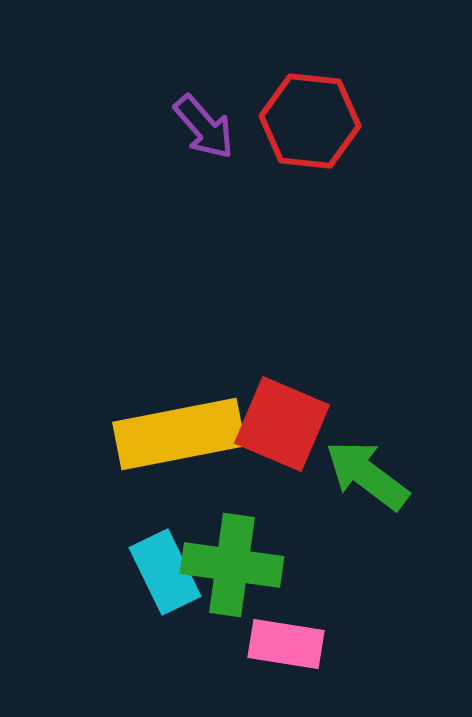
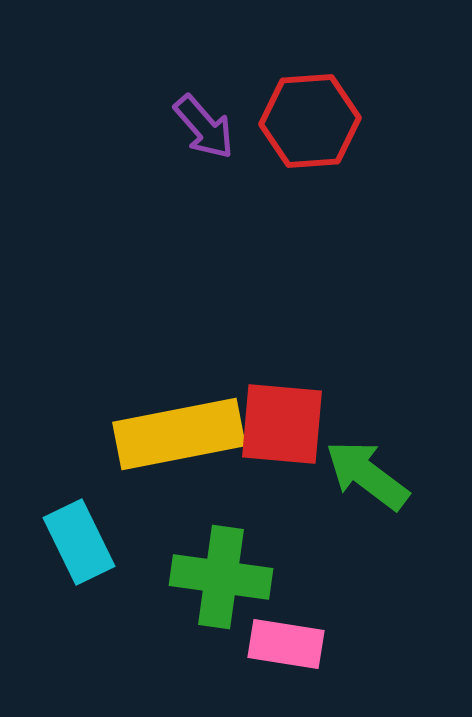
red hexagon: rotated 10 degrees counterclockwise
red square: rotated 18 degrees counterclockwise
green cross: moved 11 px left, 12 px down
cyan rectangle: moved 86 px left, 30 px up
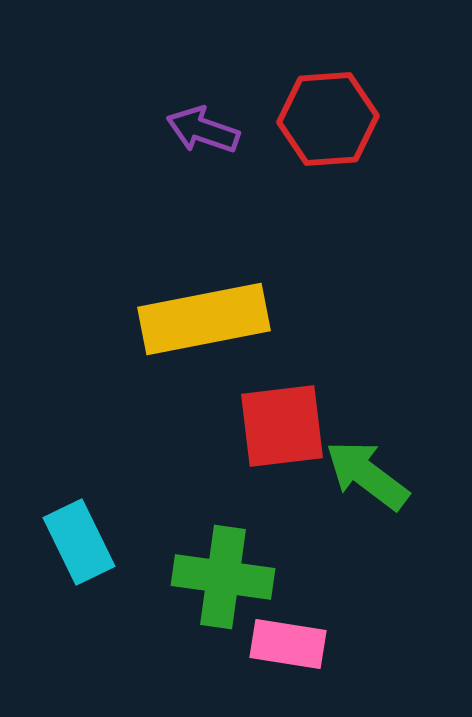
red hexagon: moved 18 px right, 2 px up
purple arrow: moved 1 px left, 3 px down; rotated 150 degrees clockwise
red square: moved 2 px down; rotated 12 degrees counterclockwise
yellow rectangle: moved 25 px right, 115 px up
green cross: moved 2 px right
pink rectangle: moved 2 px right
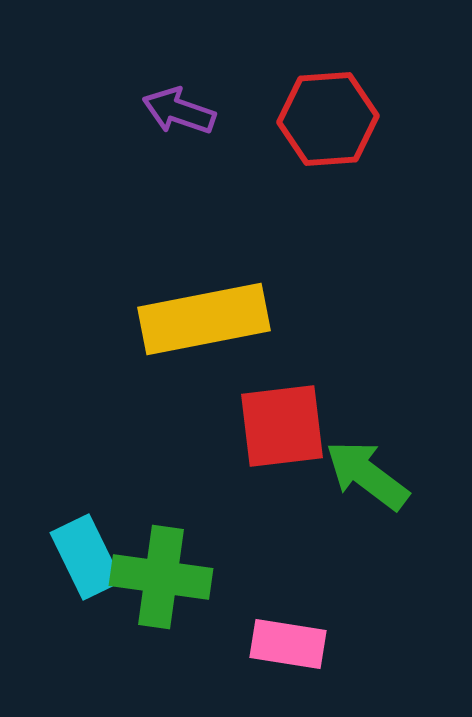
purple arrow: moved 24 px left, 19 px up
cyan rectangle: moved 7 px right, 15 px down
green cross: moved 62 px left
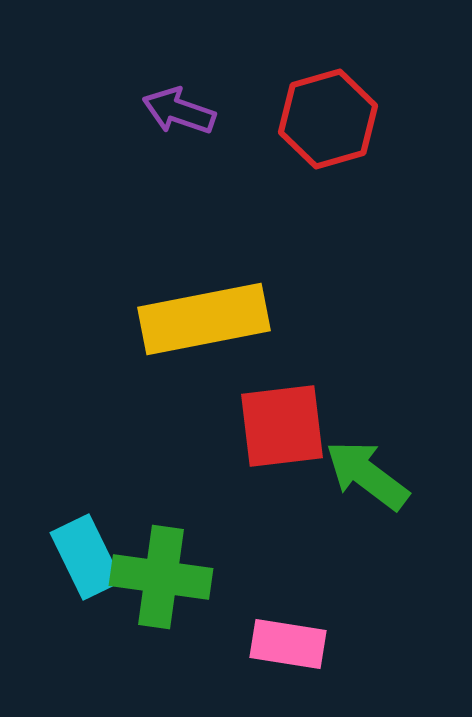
red hexagon: rotated 12 degrees counterclockwise
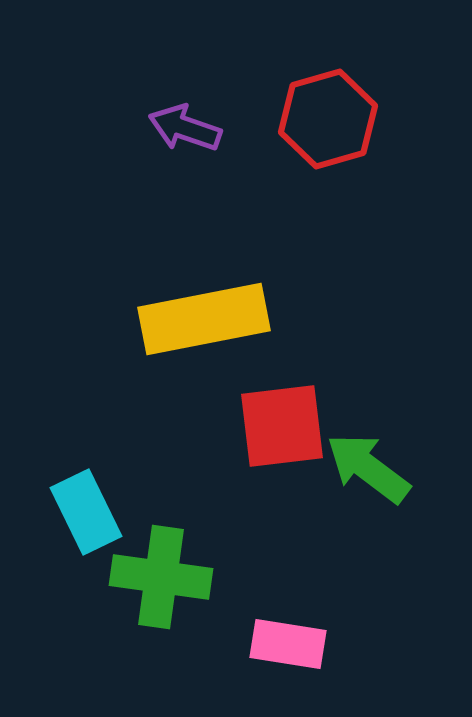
purple arrow: moved 6 px right, 17 px down
green arrow: moved 1 px right, 7 px up
cyan rectangle: moved 45 px up
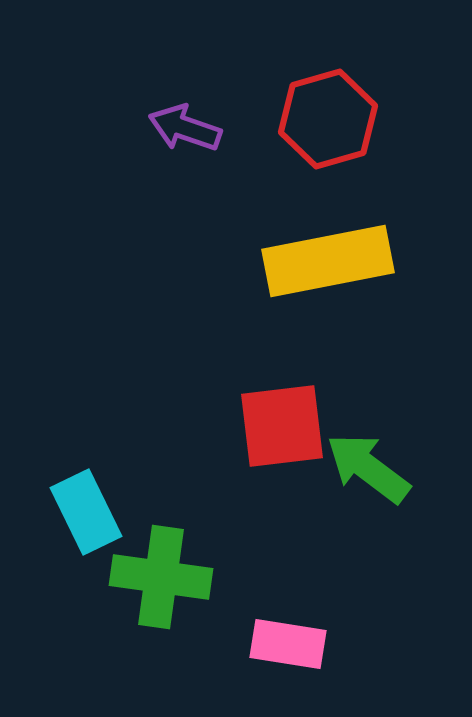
yellow rectangle: moved 124 px right, 58 px up
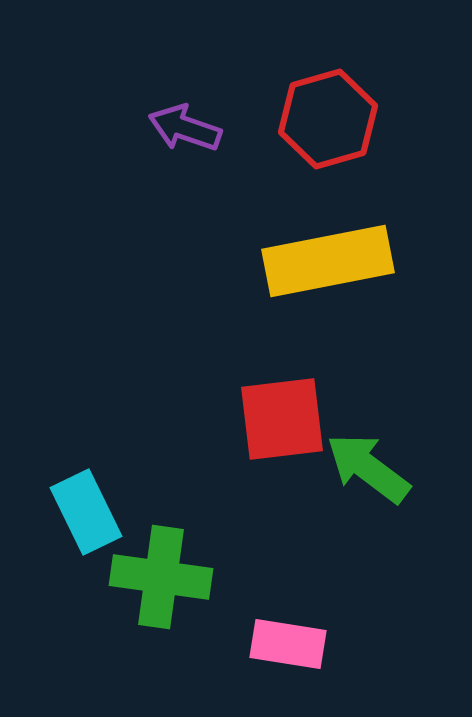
red square: moved 7 px up
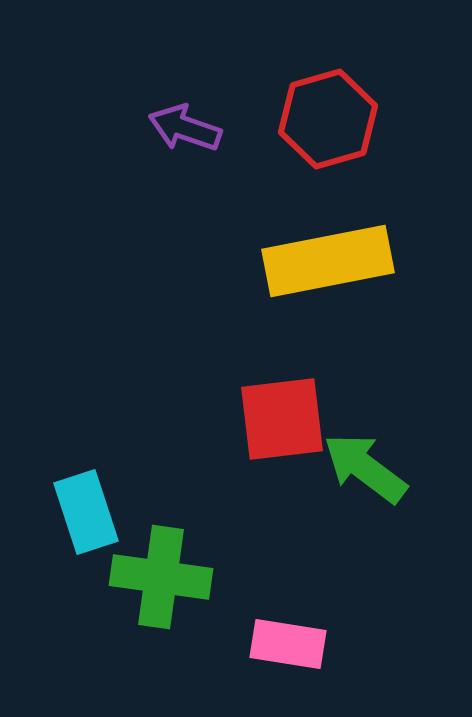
green arrow: moved 3 px left
cyan rectangle: rotated 8 degrees clockwise
